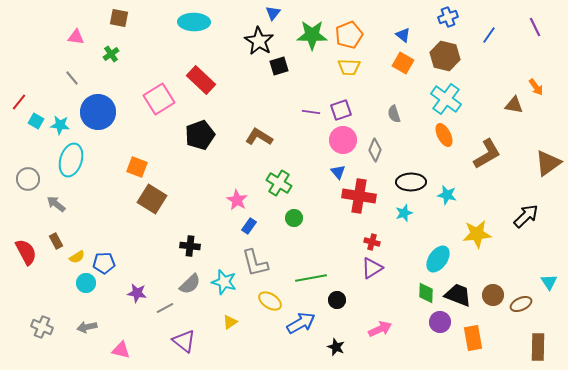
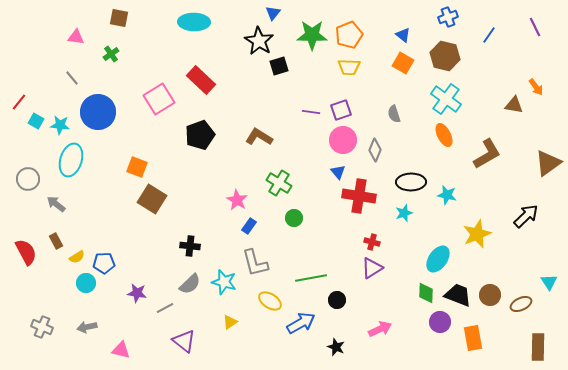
yellow star at (477, 234): rotated 16 degrees counterclockwise
brown circle at (493, 295): moved 3 px left
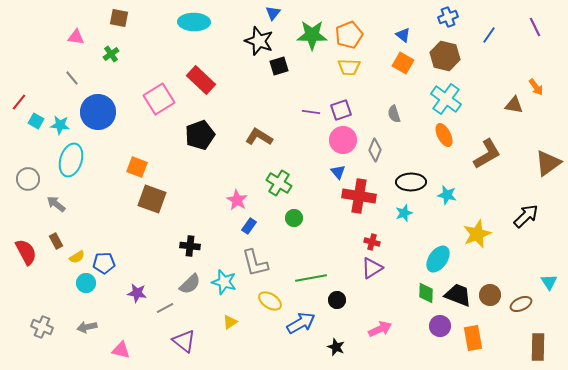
black star at (259, 41): rotated 12 degrees counterclockwise
brown square at (152, 199): rotated 12 degrees counterclockwise
purple circle at (440, 322): moved 4 px down
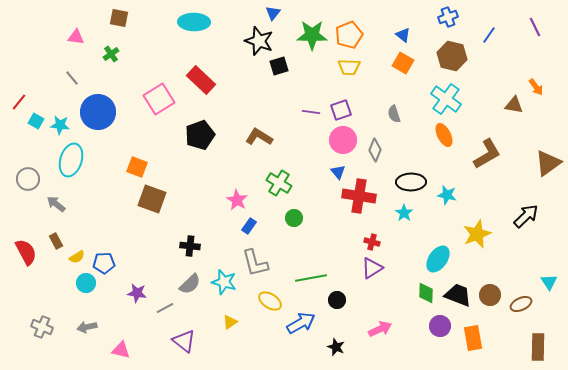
brown hexagon at (445, 56): moved 7 px right
cyan star at (404, 213): rotated 18 degrees counterclockwise
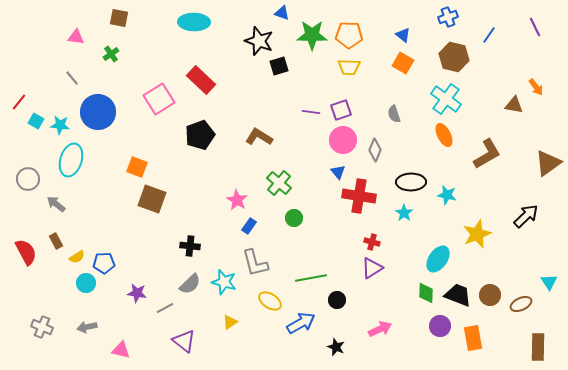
blue triangle at (273, 13): moved 9 px right; rotated 49 degrees counterclockwise
orange pentagon at (349, 35): rotated 24 degrees clockwise
brown hexagon at (452, 56): moved 2 px right, 1 px down
green cross at (279, 183): rotated 10 degrees clockwise
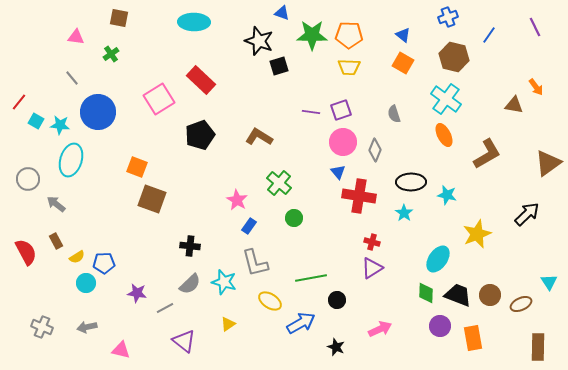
pink circle at (343, 140): moved 2 px down
black arrow at (526, 216): moved 1 px right, 2 px up
yellow triangle at (230, 322): moved 2 px left, 2 px down
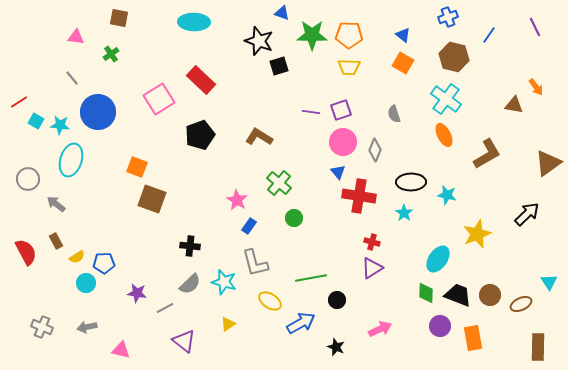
red line at (19, 102): rotated 18 degrees clockwise
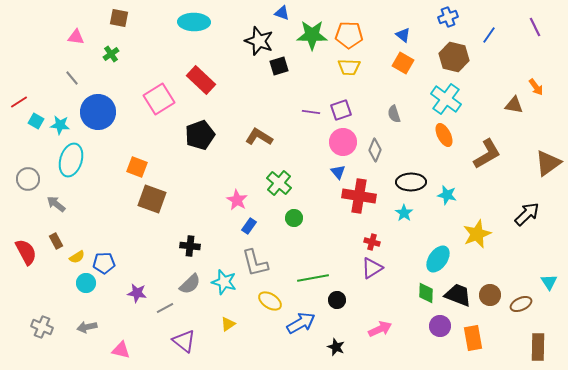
green line at (311, 278): moved 2 px right
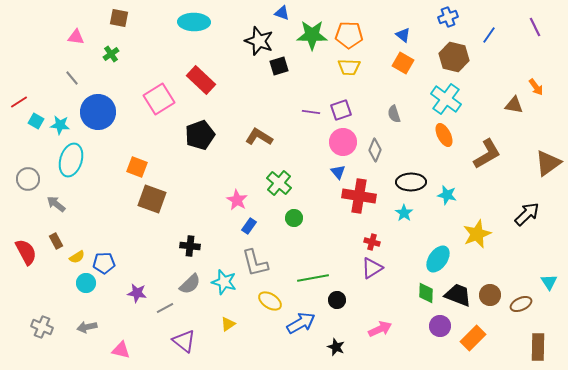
orange rectangle at (473, 338): rotated 55 degrees clockwise
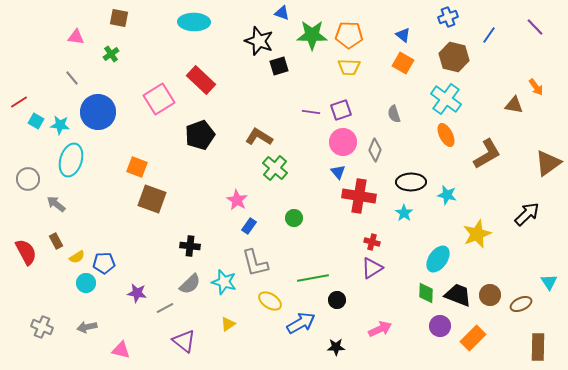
purple line at (535, 27): rotated 18 degrees counterclockwise
orange ellipse at (444, 135): moved 2 px right
green cross at (279, 183): moved 4 px left, 15 px up
black star at (336, 347): rotated 24 degrees counterclockwise
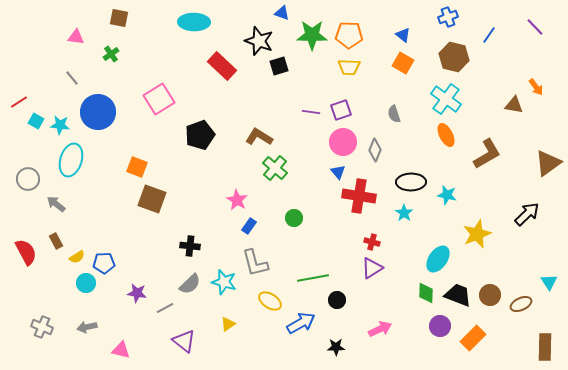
red rectangle at (201, 80): moved 21 px right, 14 px up
brown rectangle at (538, 347): moved 7 px right
